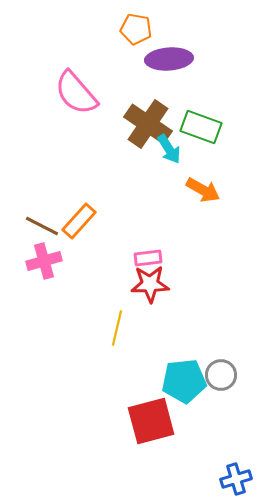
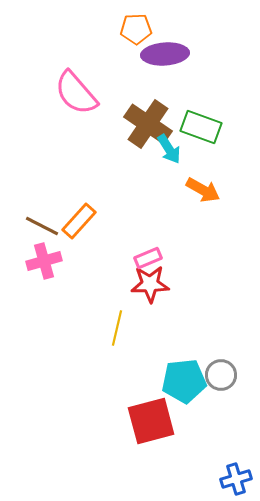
orange pentagon: rotated 12 degrees counterclockwise
purple ellipse: moved 4 px left, 5 px up
pink rectangle: rotated 16 degrees counterclockwise
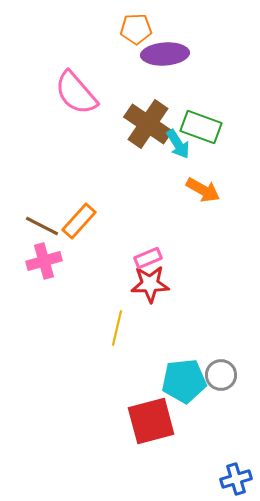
cyan arrow: moved 9 px right, 5 px up
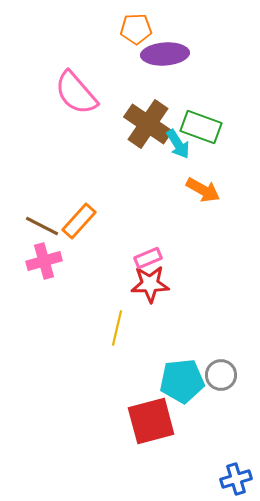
cyan pentagon: moved 2 px left
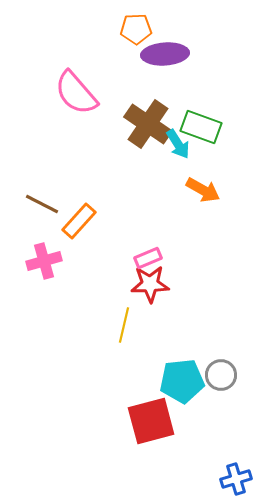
brown line: moved 22 px up
yellow line: moved 7 px right, 3 px up
